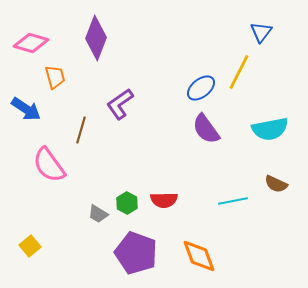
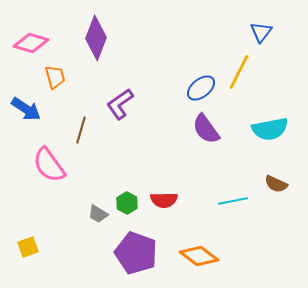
yellow square: moved 2 px left, 1 px down; rotated 20 degrees clockwise
orange diamond: rotated 33 degrees counterclockwise
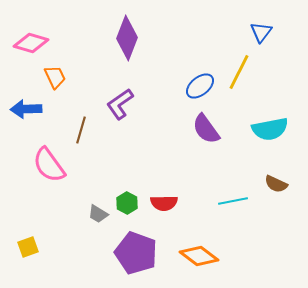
purple diamond: moved 31 px right
orange trapezoid: rotated 10 degrees counterclockwise
blue ellipse: moved 1 px left, 2 px up
blue arrow: rotated 144 degrees clockwise
red semicircle: moved 3 px down
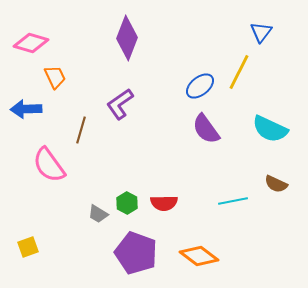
cyan semicircle: rotated 36 degrees clockwise
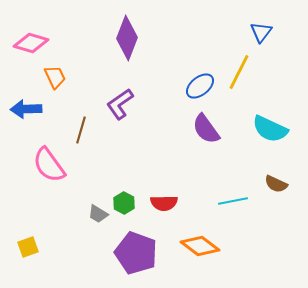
green hexagon: moved 3 px left
orange diamond: moved 1 px right, 10 px up
